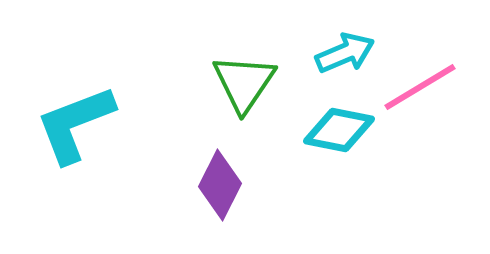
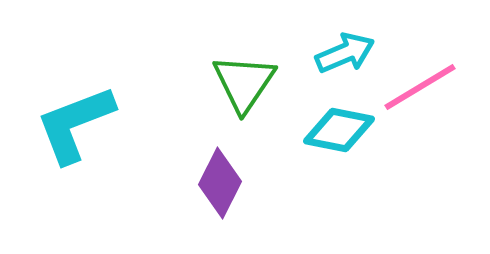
purple diamond: moved 2 px up
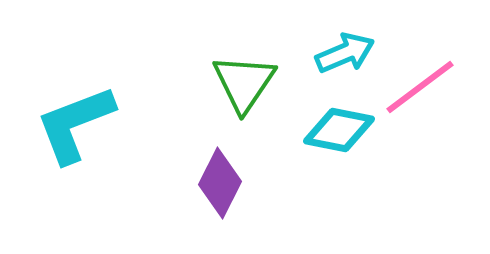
pink line: rotated 6 degrees counterclockwise
